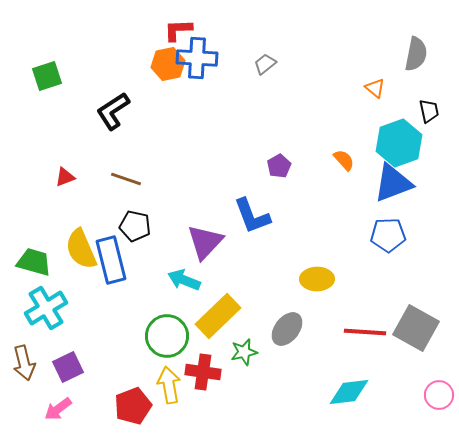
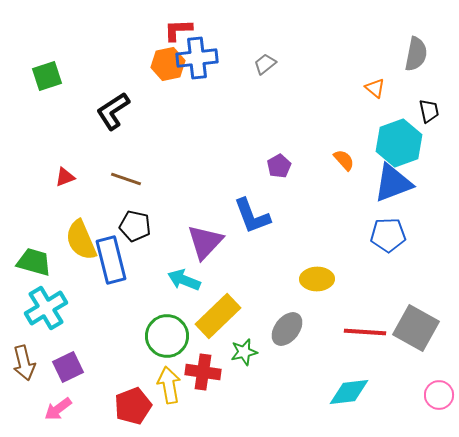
blue cross: rotated 9 degrees counterclockwise
yellow semicircle: moved 9 px up
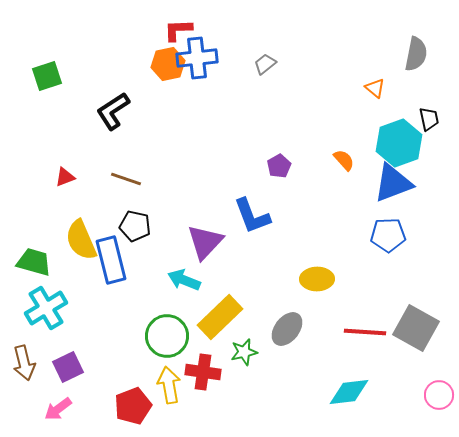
black trapezoid: moved 8 px down
yellow rectangle: moved 2 px right, 1 px down
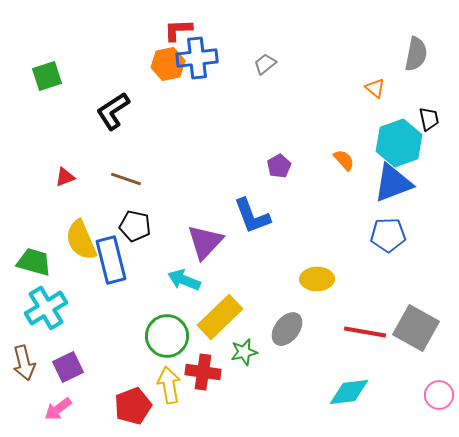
red line: rotated 6 degrees clockwise
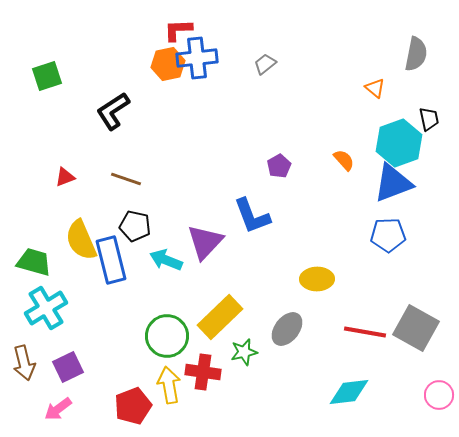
cyan arrow: moved 18 px left, 20 px up
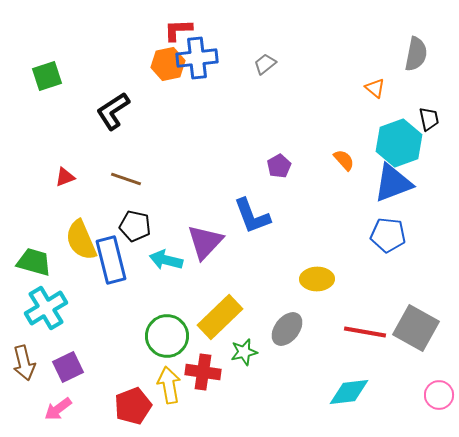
blue pentagon: rotated 8 degrees clockwise
cyan arrow: rotated 8 degrees counterclockwise
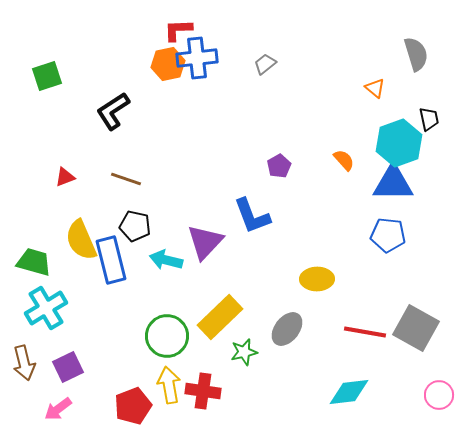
gray semicircle: rotated 28 degrees counterclockwise
blue triangle: rotated 21 degrees clockwise
red cross: moved 19 px down
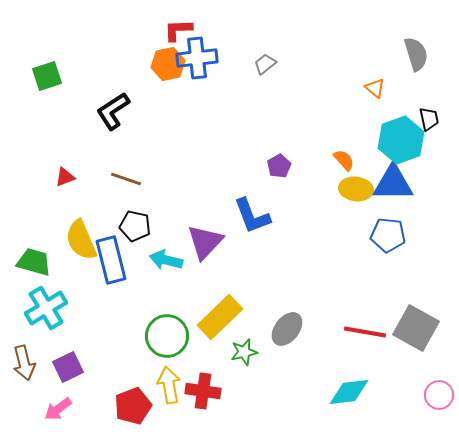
cyan hexagon: moved 2 px right, 3 px up
yellow ellipse: moved 39 px right, 90 px up; rotated 8 degrees clockwise
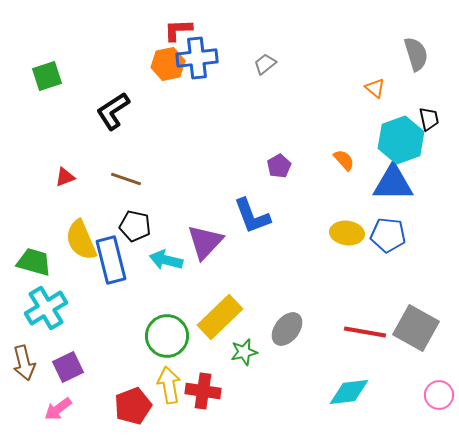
yellow ellipse: moved 9 px left, 44 px down
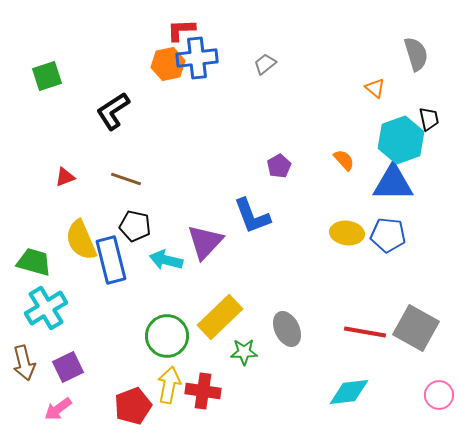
red L-shape: moved 3 px right
gray ellipse: rotated 64 degrees counterclockwise
green star: rotated 12 degrees clockwise
yellow arrow: rotated 21 degrees clockwise
